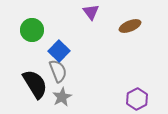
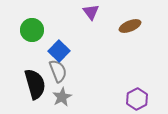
black semicircle: rotated 16 degrees clockwise
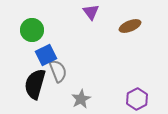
blue square: moved 13 px left, 4 px down; rotated 20 degrees clockwise
black semicircle: rotated 148 degrees counterclockwise
gray star: moved 19 px right, 2 px down
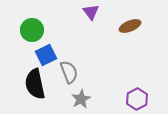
gray semicircle: moved 11 px right, 1 px down
black semicircle: rotated 28 degrees counterclockwise
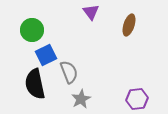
brown ellipse: moved 1 px left, 1 px up; rotated 50 degrees counterclockwise
purple hexagon: rotated 20 degrees clockwise
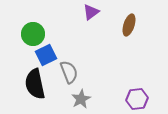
purple triangle: rotated 30 degrees clockwise
green circle: moved 1 px right, 4 px down
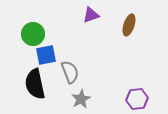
purple triangle: moved 3 px down; rotated 18 degrees clockwise
blue square: rotated 15 degrees clockwise
gray semicircle: moved 1 px right
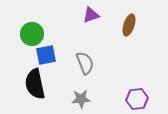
green circle: moved 1 px left
gray semicircle: moved 15 px right, 9 px up
gray star: rotated 24 degrees clockwise
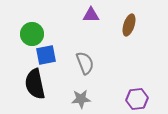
purple triangle: rotated 18 degrees clockwise
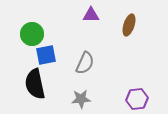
gray semicircle: rotated 45 degrees clockwise
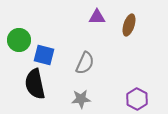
purple triangle: moved 6 px right, 2 px down
green circle: moved 13 px left, 6 px down
blue square: moved 2 px left; rotated 25 degrees clockwise
purple hexagon: rotated 25 degrees counterclockwise
